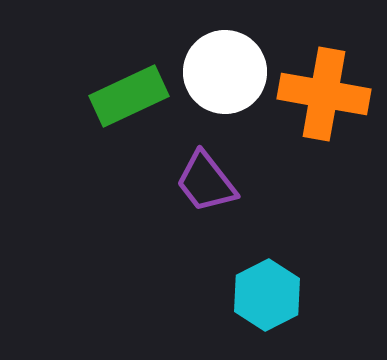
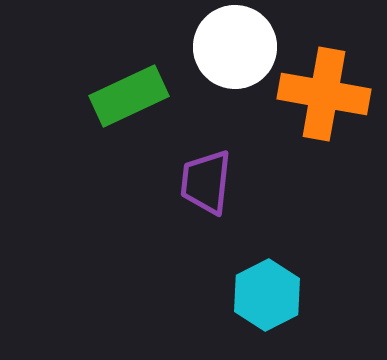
white circle: moved 10 px right, 25 px up
purple trapezoid: rotated 44 degrees clockwise
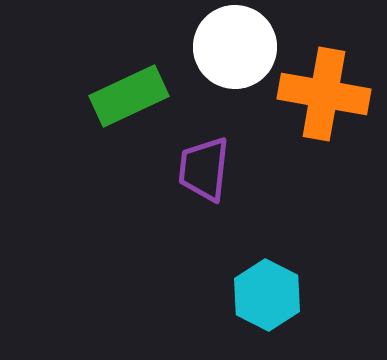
purple trapezoid: moved 2 px left, 13 px up
cyan hexagon: rotated 6 degrees counterclockwise
